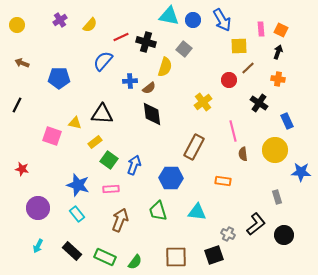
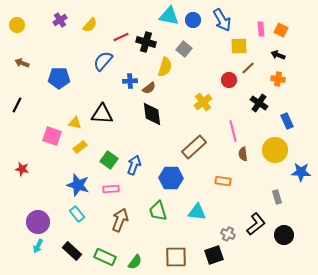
black arrow at (278, 52): moved 3 px down; rotated 88 degrees counterclockwise
yellow rectangle at (95, 142): moved 15 px left, 5 px down
brown rectangle at (194, 147): rotated 20 degrees clockwise
purple circle at (38, 208): moved 14 px down
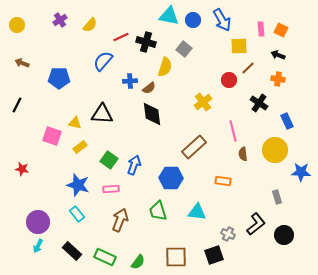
green semicircle at (135, 262): moved 3 px right
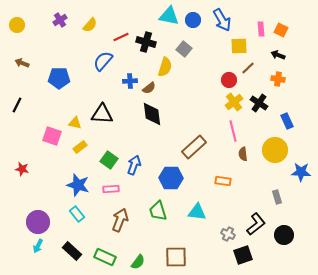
yellow cross at (203, 102): moved 31 px right
black square at (214, 255): moved 29 px right
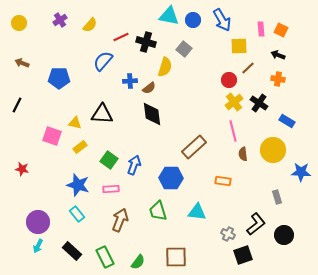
yellow circle at (17, 25): moved 2 px right, 2 px up
blue rectangle at (287, 121): rotated 35 degrees counterclockwise
yellow circle at (275, 150): moved 2 px left
green rectangle at (105, 257): rotated 40 degrees clockwise
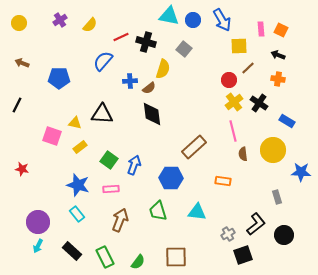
yellow semicircle at (165, 67): moved 2 px left, 2 px down
gray cross at (228, 234): rotated 32 degrees clockwise
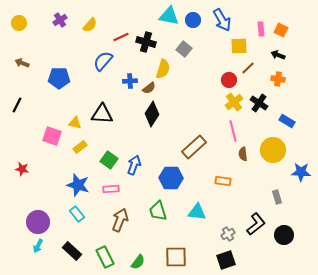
black diamond at (152, 114): rotated 40 degrees clockwise
black square at (243, 255): moved 17 px left, 5 px down
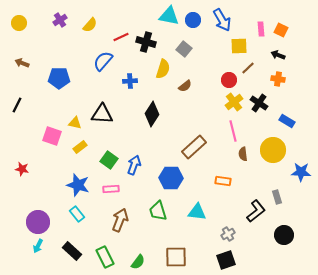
brown semicircle at (149, 88): moved 36 px right, 2 px up
black L-shape at (256, 224): moved 13 px up
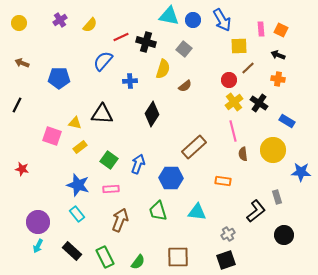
blue arrow at (134, 165): moved 4 px right, 1 px up
brown square at (176, 257): moved 2 px right
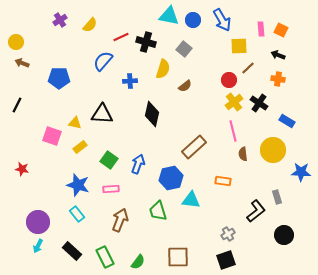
yellow circle at (19, 23): moved 3 px left, 19 px down
black diamond at (152, 114): rotated 20 degrees counterclockwise
blue hexagon at (171, 178): rotated 15 degrees counterclockwise
cyan triangle at (197, 212): moved 6 px left, 12 px up
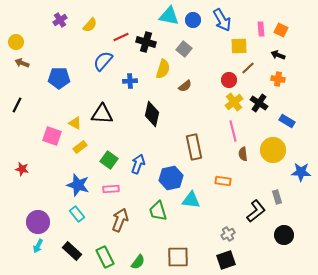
yellow triangle at (75, 123): rotated 16 degrees clockwise
brown rectangle at (194, 147): rotated 60 degrees counterclockwise
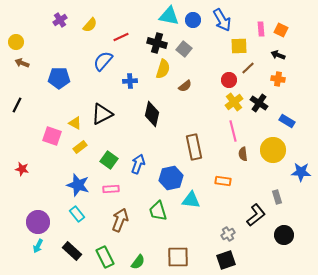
black cross at (146, 42): moved 11 px right, 1 px down
black triangle at (102, 114): rotated 30 degrees counterclockwise
black L-shape at (256, 211): moved 4 px down
